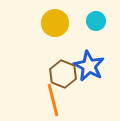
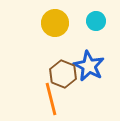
orange line: moved 2 px left, 1 px up
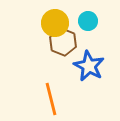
cyan circle: moved 8 px left
brown hexagon: moved 32 px up
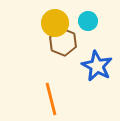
blue star: moved 8 px right
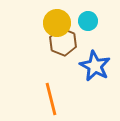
yellow circle: moved 2 px right
blue star: moved 2 px left
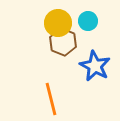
yellow circle: moved 1 px right
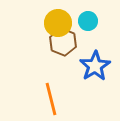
blue star: rotated 12 degrees clockwise
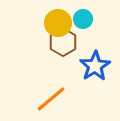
cyan circle: moved 5 px left, 2 px up
brown hexagon: rotated 8 degrees clockwise
orange line: rotated 64 degrees clockwise
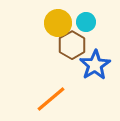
cyan circle: moved 3 px right, 3 px down
brown hexagon: moved 9 px right, 3 px down
blue star: moved 1 px up
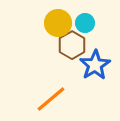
cyan circle: moved 1 px left, 1 px down
